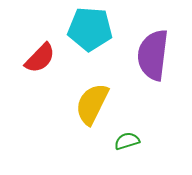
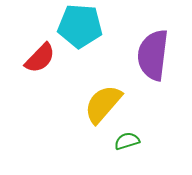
cyan pentagon: moved 10 px left, 3 px up
yellow semicircle: moved 11 px right; rotated 15 degrees clockwise
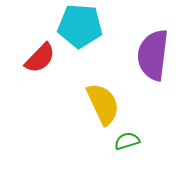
yellow semicircle: rotated 114 degrees clockwise
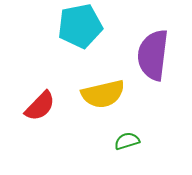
cyan pentagon: rotated 15 degrees counterclockwise
red semicircle: moved 48 px down
yellow semicircle: moved 10 px up; rotated 102 degrees clockwise
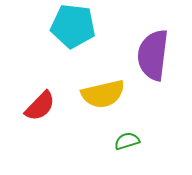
cyan pentagon: moved 7 px left; rotated 18 degrees clockwise
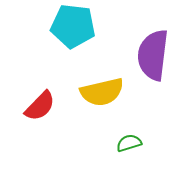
yellow semicircle: moved 1 px left, 2 px up
green semicircle: moved 2 px right, 2 px down
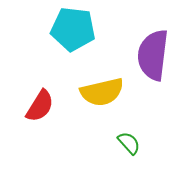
cyan pentagon: moved 3 px down
red semicircle: rotated 12 degrees counterclockwise
green semicircle: rotated 65 degrees clockwise
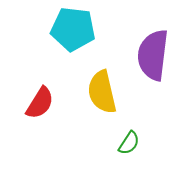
yellow semicircle: rotated 90 degrees clockwise
red semicircle: moved 3 px up
green semicircle: rotated 75 degrees clockwise
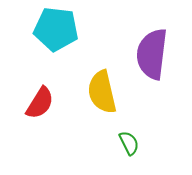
cyan pentagon: moved 17 px left
purple semicircle: moved 1 px left, 1 px up
green semicircle: rotated 60 degrees counterclockwise
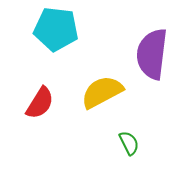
yellow semicircle: rotated 75 degrees clockwise
